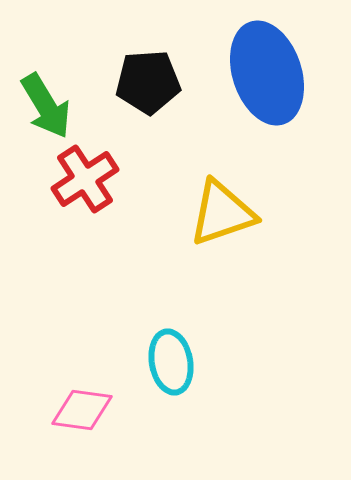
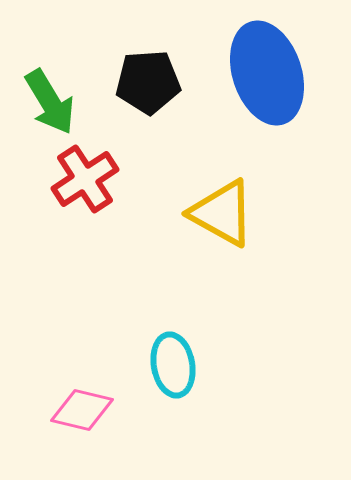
green arrow: moved 4 px right, 4 px up
yellow triangle: rotated 48 degrees clockwise
cyan ellipse: moved 2 px right, 3 px down
pink diamond: rotated 6 degrees clockwise
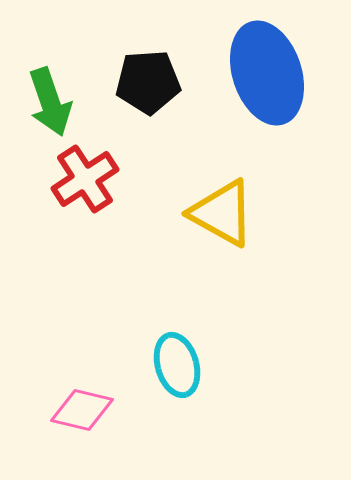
green arrow: rotated 12 degrees clockwise
cyan ellipse: moved 4 px right; rotated 6 degrees counterclockwise
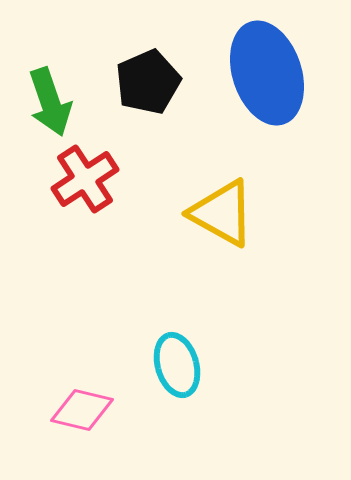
black pentagon: rotated 20 degrees counterclockwise
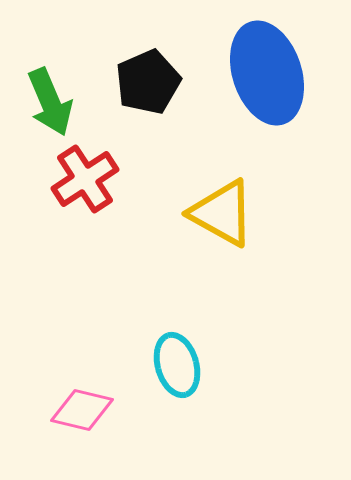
green arrow: rotated 4 degrees counterclockwise
